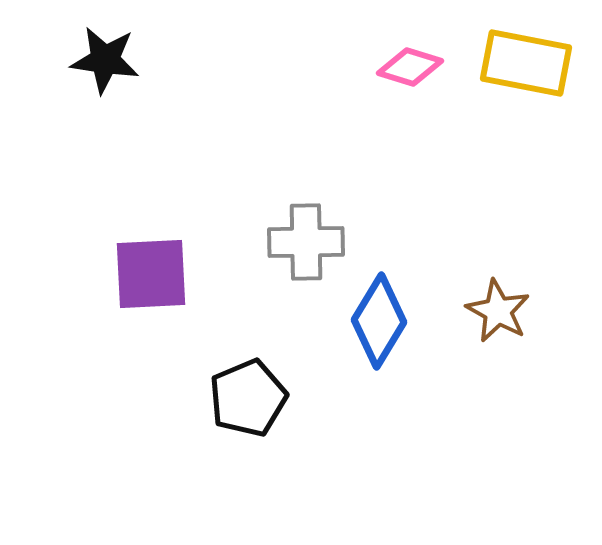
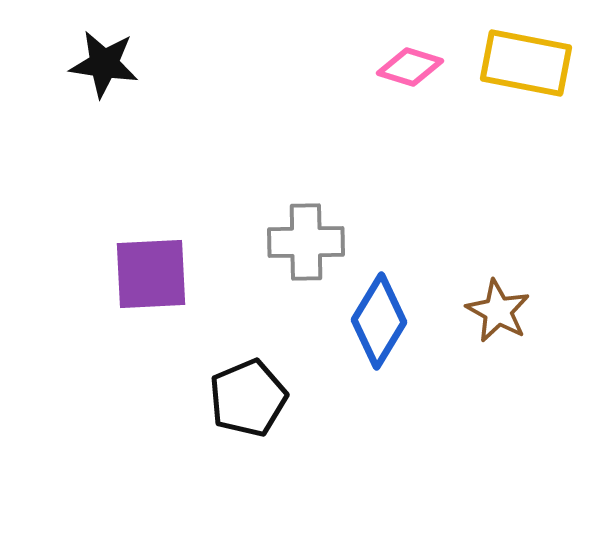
black star: moved 1 px left, 4 px down
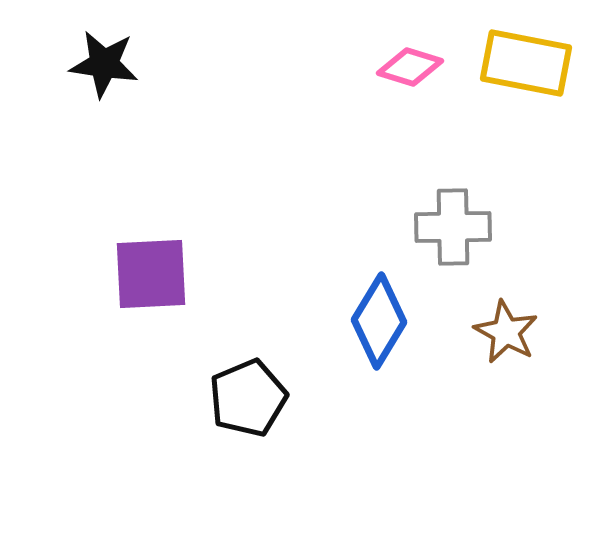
gray cross: moved 147 px right, 15 px up
brown star: moved 8 px right, 21 px down
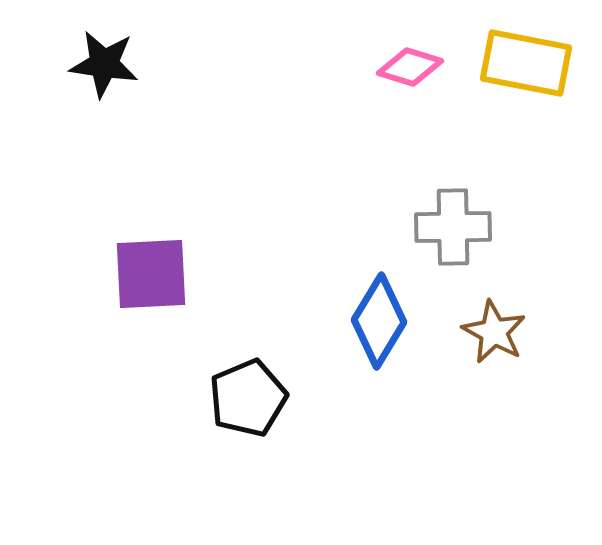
brown star: moved 12 px left
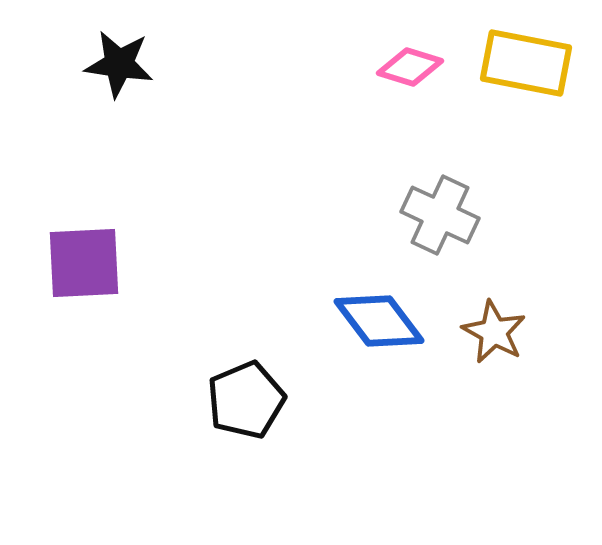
black star: moved 15 px right
gray cross: moved 13 px left, 12 px up; rotated 26 degrees clockwise
purple square: moved 67 px left, 11 px up
blue diamond: rotated 68 degrees counterclockwise
black pentagon: moved 2 px left, 2 px down
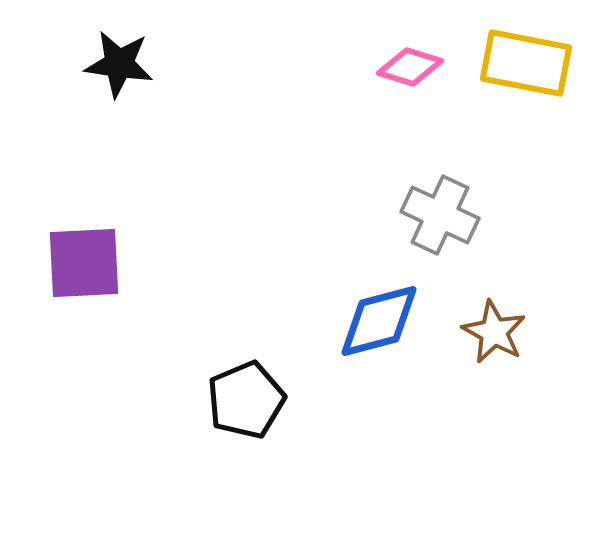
blue diamond: rotated 68 degrees counterclockwise
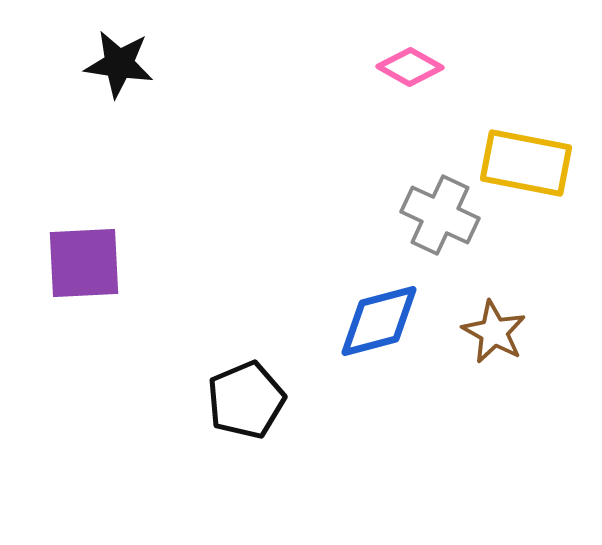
yellow rectangle: moved 100 px down
pink diamond: rotated 12 degrees clockwise
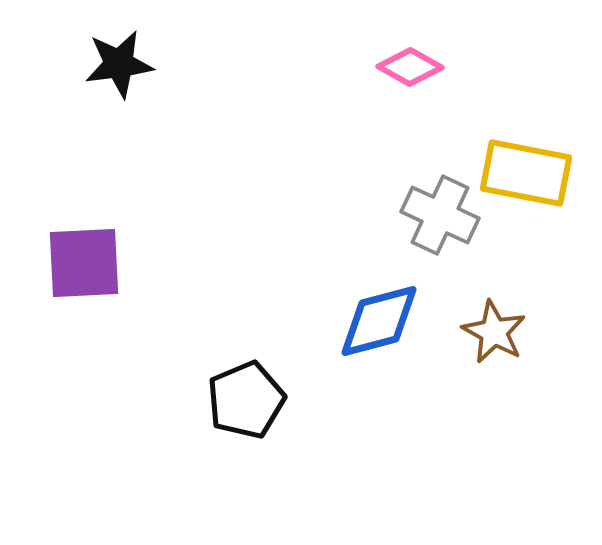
black star: rotated 16 degrees counterclockwise
yellow rectangle: moved 10 px down
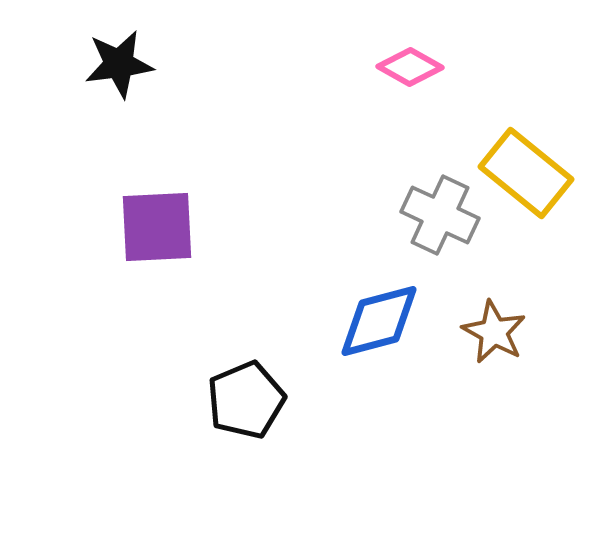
yellow rectangle: rotated 28 degrees clockwise
purple square: moved 73 px right, 36 px up
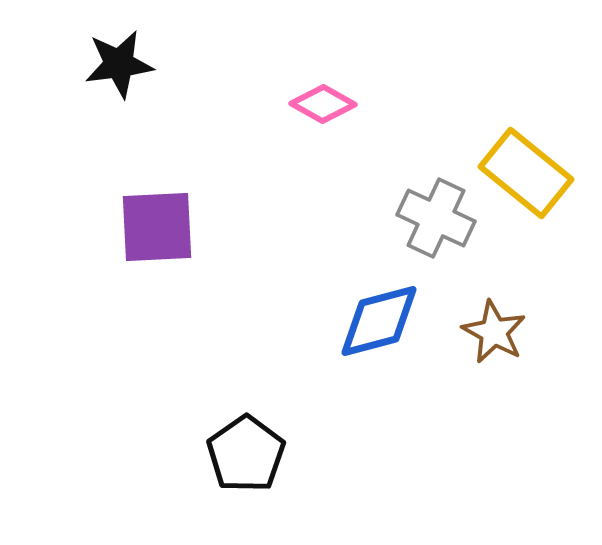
pink diamond: moved 87 px left, 37 px down
gray cross: moved 4 px left, 3 px down
black pentagon: moved 54 px down; rotated 12 degrees counterclockwise
